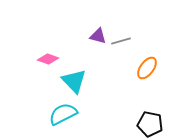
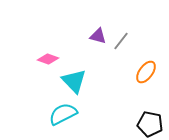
gray line: rotated 36 degrees counterclockwise
orange ellipse: moved 1 px left, 4 px down
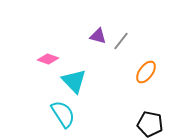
cyan semicircle: rotated 84 degrees clockwise
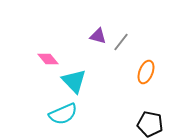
gray line: moved 1 px down
pink diamond: rotated 30 degrees clockwise
orange ellipse: rotated 15 degrees counterclockwise
cyan semicircle: rotated 100 degrees clockwise
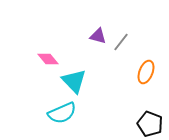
cyan semicircle: moved 1 px left, 1 px up
black pentagon: rotated 10 degrees clockwise
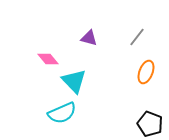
purple triangle: moved 9 px left, 2 px down
gray line: moved 16 px right, 5 px up
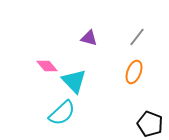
pink diamond: moved 1 px left, 7 px down
orange ellipse: moved 12 px left
cyan semicircle: rotated 20 degrees counterclockwise
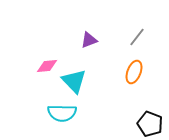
purple triangle: moved 2 px down; rotated 36 degrees counterclockwise
pink diamond: rotated 55 degrees counterclockwise
cyan semicircle: rotated 44 degrees clockwise
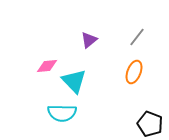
purple triangle: rotated 18 degrees counterclockwise
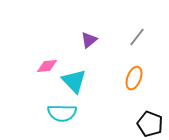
orange ellipse: moved 6 px down
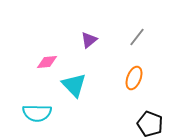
pink diamond: moved 4 px up
cyan triangle: moved 4 px down
cyan semicircle: moved 25 px left
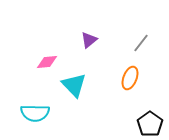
gray line: moved 4 px right, 6 px down
orange ellipse: moved 4 px left
cyan semicircle: moved 2 px left
black pentagon: rotated 15 degrees clockwise
